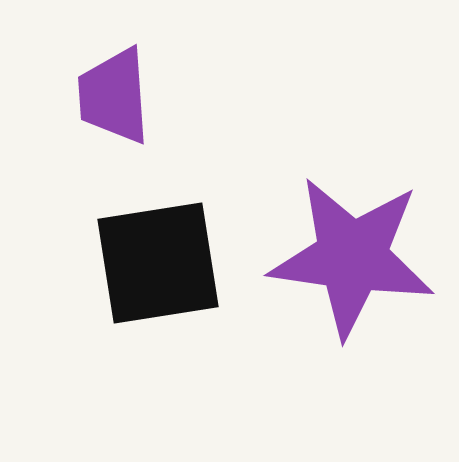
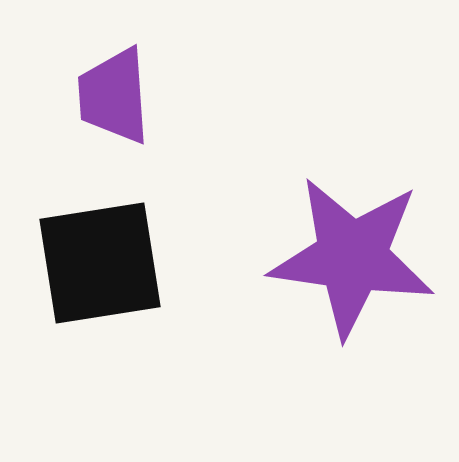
black square: moved 58 px left
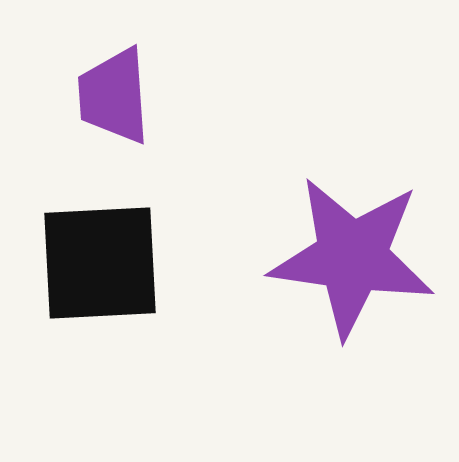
black square: rotated 6 degrees clockwise
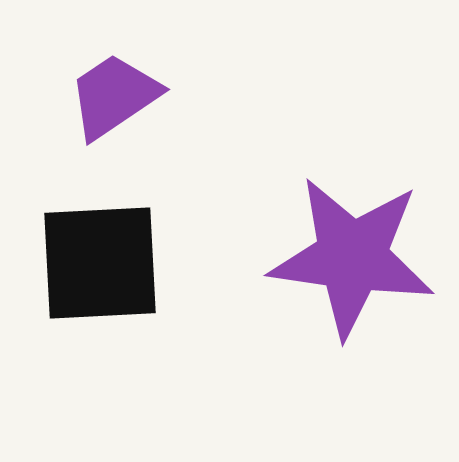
purple trapezoid: rotated 60 degrees clockwise
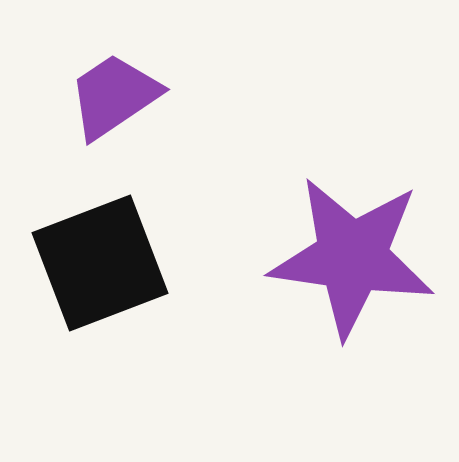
black square: rotated 18 degrees counterclockwise
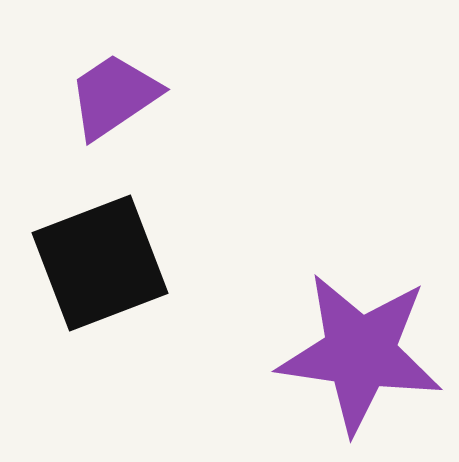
purple star: moved 8 px right, 96 px down
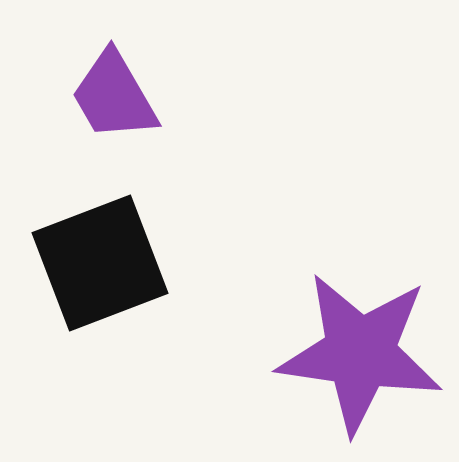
purple trapezoid: rotated 86 degrees counterclockwise
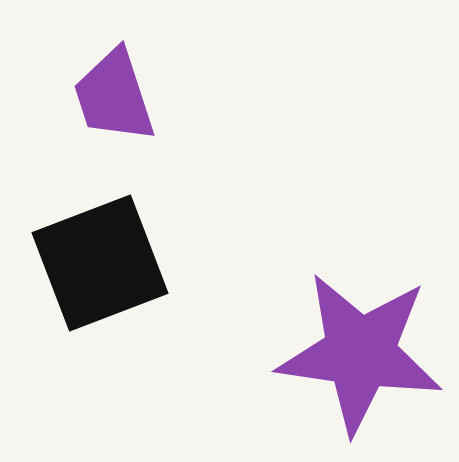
purple trapezoid: rotated 12 degrees clockwise
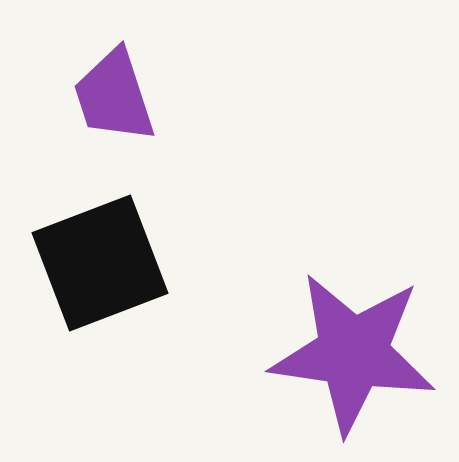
purple star: moved 7 px left
